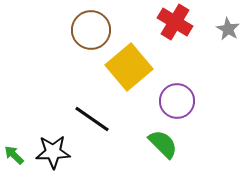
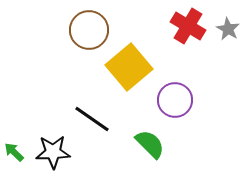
red cross: moved 13 px right, 4 px down
brown circle: moved 2 px left
purple circle: moved 2 px left, 1 px up
green semicircle: moved 13 px left
green arrow: moved 3 px up
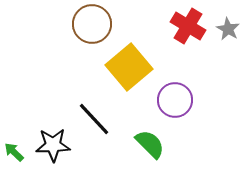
brown circle: moved 3 px right, 6 px up
black line: moved 2 px right; rotated 12 degrees clockwise
black star: moved 7 px up
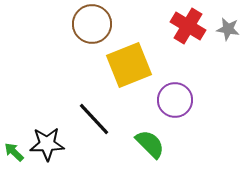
gray star: rotated 20 degrees counterclockwise
yellow square: moved 2 px up; rotated 18 degrees clockwise
black star: moved 6 px left, 1 px up
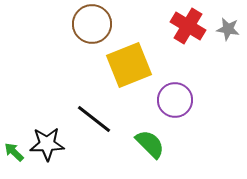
black line: rotated 9 degrees counterclockwise
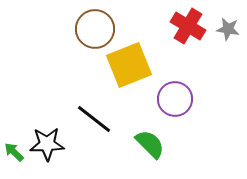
brown circle: moved 3 px right, 5 px down
purple circle: moved 1 px up
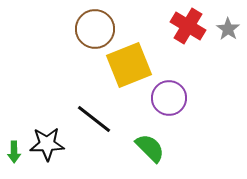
gray star: rotated 25 degrees clockwise
purple circle: moved 6 px left, 1 px up
green semicircle: moved 4 px down
green arrow: rotated 135 degrees counterclockwise
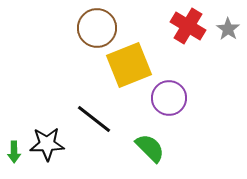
brown circle: moved 2 px right, 1 px up
